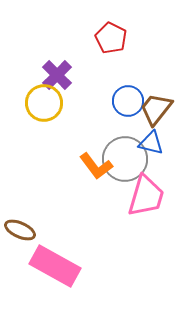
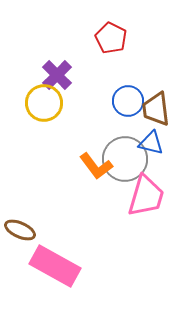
brown trapezoid: rotated 45 degrees counterclockwise
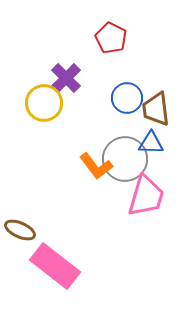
purple cross: moved 9 px right, 3 px down
blue circle: moved 1 px left, 3 px up
blue triangle: rotated 12 degrees counterclockwise
pink rectangle: rotated 9 degrees clockwise
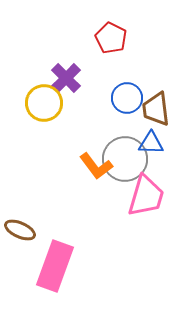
pink rectangle: rotated 72 degrees clockwise
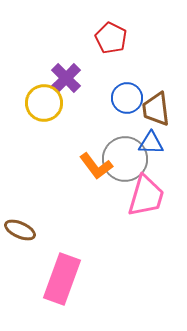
pink rectangle: moved 7 px right, 13 px down
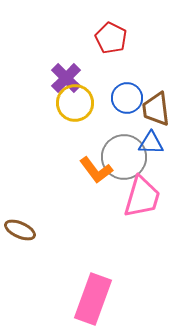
yellow circle: moved 31 px right
gray circle: moved 1 px left, 2 px up
orange L-shape: moved 4 px down
pink trapezoid: moved 4 px left, 1 px down
pink rectangle: moved 31 px right, 20 px down
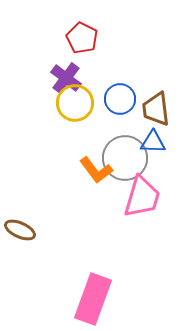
red pentagon: moved 29 px left
purple cross: rotated 8 degrees counterclockwise
blue circle: moved 7 px left, 1 px down
blue triangle: moved 2 px right, 1 px up
gray circle: moved 1 px right, 1 px down
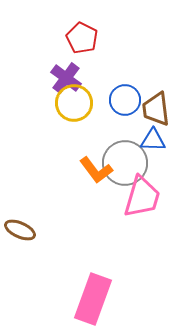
blue circle: moved 5 px right, 1 px down
yellow circle: moved 1 px left
blue triangle: moved 2 px up
gray circle: moved 5 px down
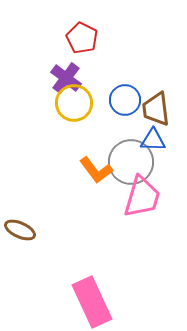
gray circle: moved 6 px right, 1 px up
pink rectangle: moved 1 px left, 3 px down; rotated 45 degrees counterclockwise
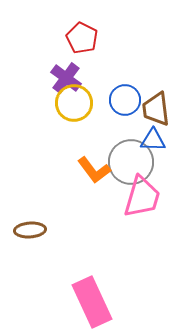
orange L-shape: moved 2 px left
brown ellipse: moved 10 px right; rotated 28 degrees counterclockwise
